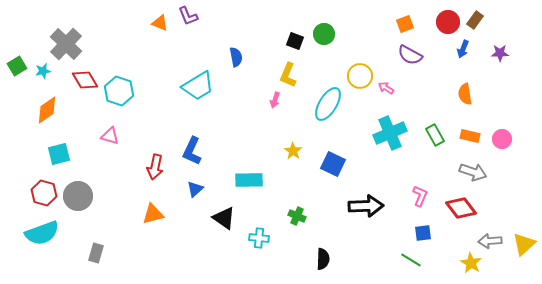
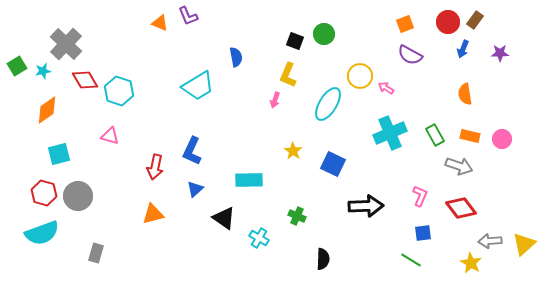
gray arrow at (473, 172): moved 14 px left, 6 px up
cyan cross at (259, 238): rotated 24 degrees clockwise
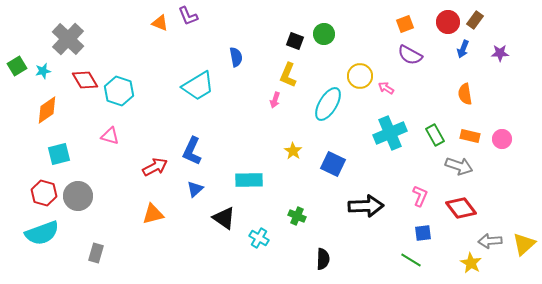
gray cross at (66, 44): moved 2 px right, 5 px up
red arrow at (155, 167): rotated 130 degrees counterclockwise
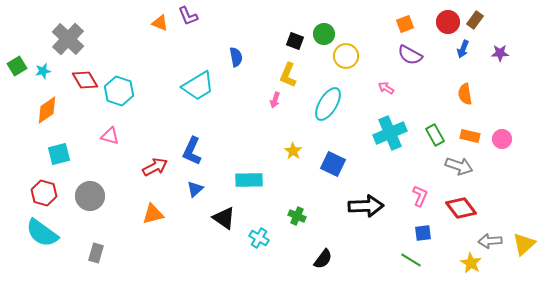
yellow circle at (360, 76): moved 14 px left, 20 px up
gray circle at (78, 196): moved 12 px right
cyan semicircle at (42, 233): rotated 56 degrees clockwise
black semicircle at (323, 259): rotated 35 degrees clockwise
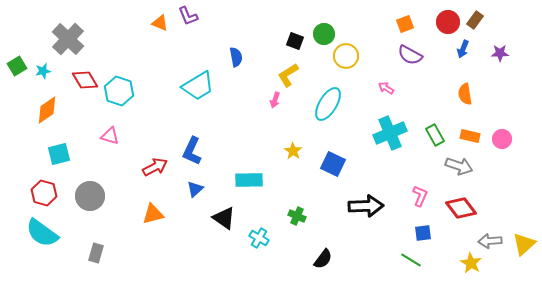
yellow L-shape at (288, 75): rotated 35 degrees clockwise
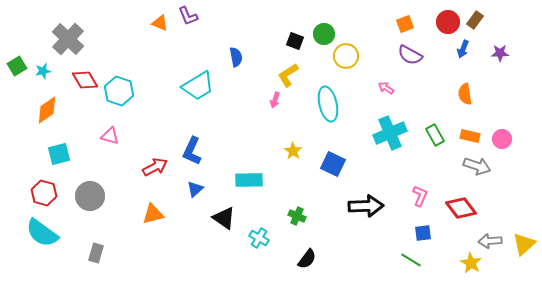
cyan ellipse at (328, 104): rotated 44 degrees counterclockwise
gray arrow at (459, 166): moved 18 px right
black semicircle at (323, 259): moved 16 px left
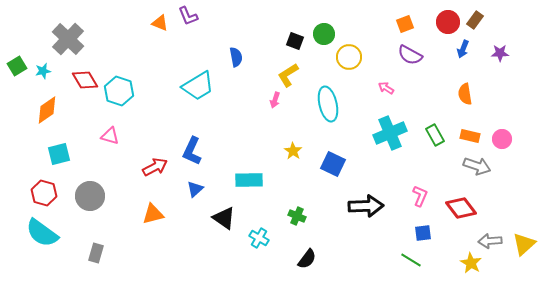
yellow circle at (346, 56): moved 3 px right, 1 px down
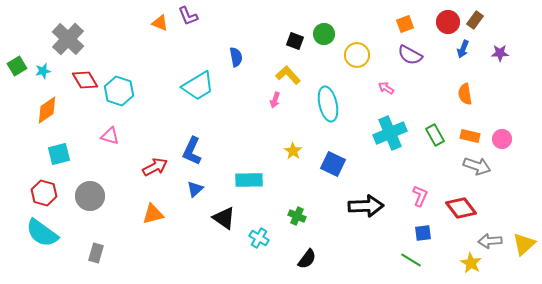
yellow circle at (349, 57): moved 8 px right, 2 px up
yellow L-shape at (288, 75): rotated 80 degrees clockwise
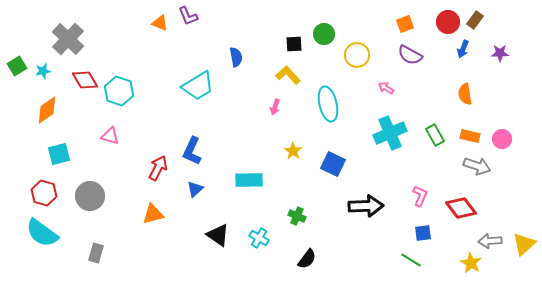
black square at (295, 41): moved 1 px left, 3 px down; rotated 24 degrees counterclockwise
pink arrow at (275, 100): moved 7 px down
red arrow at (155, 167): moved 3 px right, 1 px down; rotated 35 degrees counterclockwise
black triangle at (224, 218): moved 6 px left, 17 px down
